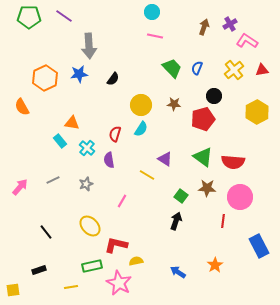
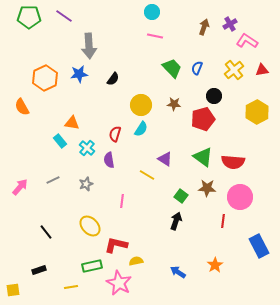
pink line at (122, 201): rotated 24 degrees counterclockwise
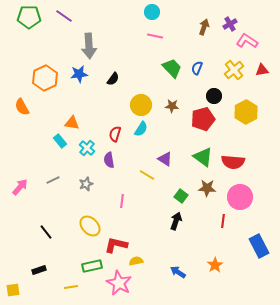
brown star at (174, 104): moved 2 px left, 2 px down
yellow hexagon at (257, 112): moved 11 px left
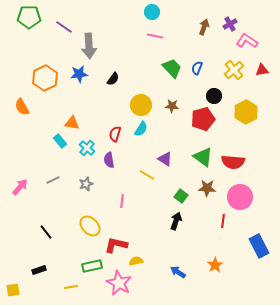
purple line at (64, 16): moved 11 px down
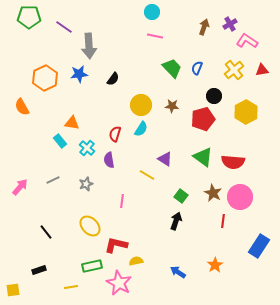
brown star at (207, 188): moved 6 px right, 5 px down; rotated 24 degrees clockwise
blue rectangle at (259, 246): rotated 60 degrees clockwise
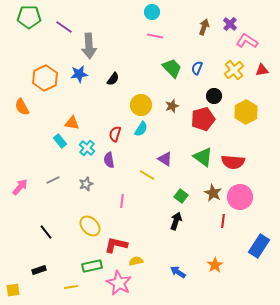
purple cross at (230, 24): rotated 16 degrees counterclockwise
brown star at (172, 106): rotated 24 degrees counterclockwise
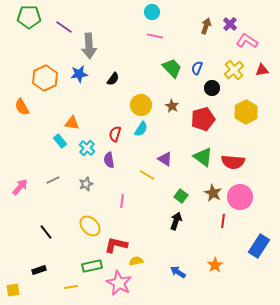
brown arrow at (204, 27): moved 2 px right, 1 px up
black circle at (214, 96): moved 2 px left, 8 px up
brown star at (172, 106): rotated 24 degrees counterclockwise
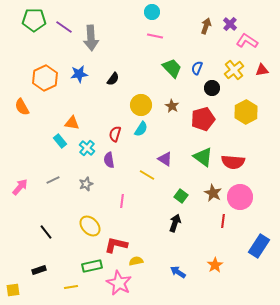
green pentagon at (29, 17): moved 5 px right, 3 px down
gray arrow at (89, 46): moved 2 px right, 8 px up
black arrow at (176, 221): moved 1 px left, 2 px down
